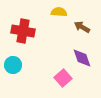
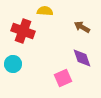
yellow semicircle: moved 14 px left, 1 px up
red cross: rotated 10 degrees clockwise
cyan circle: moved 1 px up
pink square: rotated 18 degrees clockwise
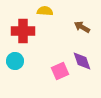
red cross: rotated 20 degrees counterclockwise
purple diamond: moved 3 px down
cyan circle: moved 2 px right, 3 px up
pink square: moved 3 px left, 7 px up
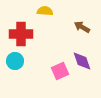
red cross: moved 2 px left, 3 px down
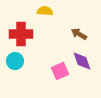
brown arrow: moved 3 px left, 7 px down
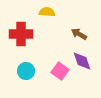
yellow semicircle: moved 2 px right, 1 px down
cyan circle: moved 11 px right, 10 px down
pink square: rotated 30 degrees counterclockwise
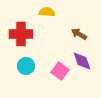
cyan circle: moved 5 px up
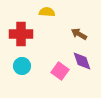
cyan circle: moved 4 px left
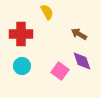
yellow semicircle: rotated 56 degrees clockwise
